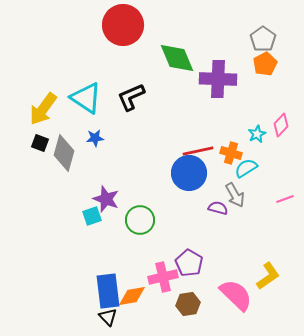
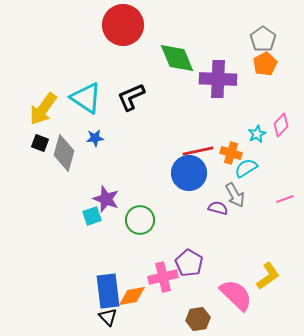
brown hexagon: moved 10 px right, 15 px down
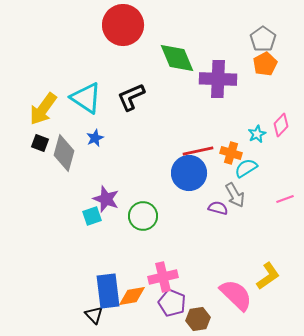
blue star: rotated 18 degrees counterclockwise
green circle: moved 3 px right, 4 px up
purple pentagon: moved 17 px left, 40 px down; rotated 8 degrees counterclockwise
black triangle: moved 14 px left, 2 px up
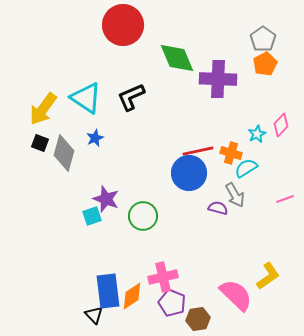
orange diamond: rotated 24 degrees counterclockwise
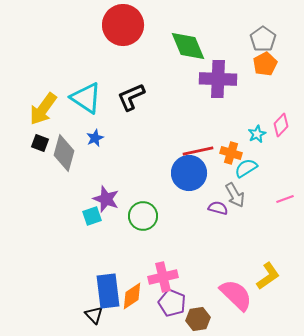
green diamond: moved 11 px right, 12 px up
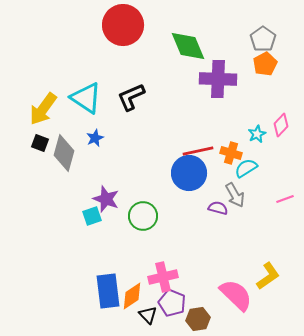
black triangle: moved 54 px right
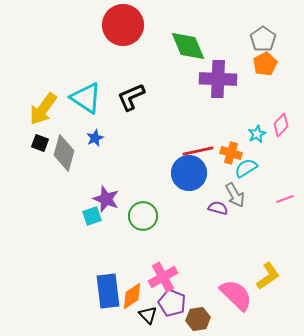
pink cross: rotated 16 degrees counterclockwise
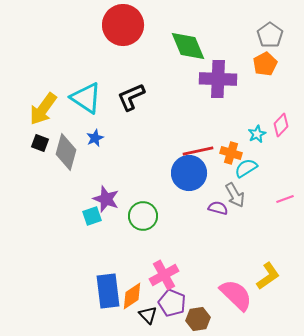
gray pentagon: moved 7 px right, 4 px up
gray diamond: moved 2 px right, 1 px up
pink cross: moved 1 px right, 2 px up
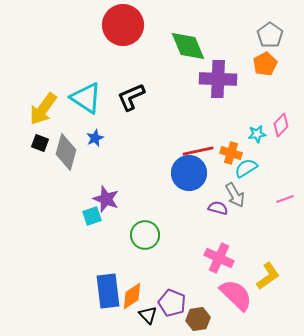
cyan star: rotated 18 degrees clockwise
green circle: moved 2 px right, 19 px down
pink cross: moved 55 px right, 17 px up; rotated 36 degrees counterclockwise
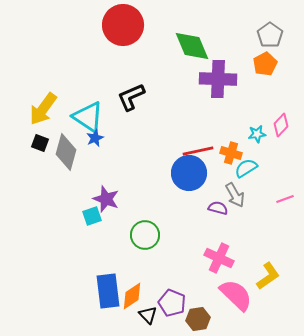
green diamond: moved 4 px right
cyan triangle: moved 2 px right, 19 px down
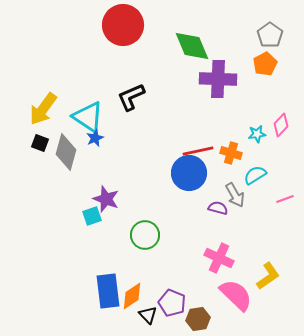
cyan semicircle: moved 9 px right, 7 px down
